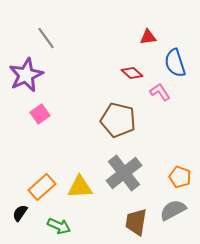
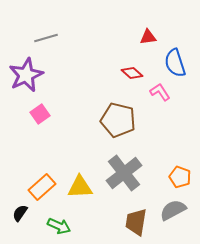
gray line: rotated 70 degrees counterclockwise
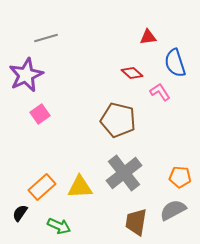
orange pentagon: rotated 15 degrees counterclockwise
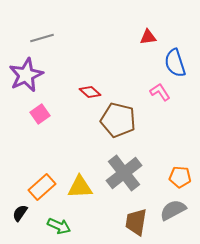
gray line: moved 4 px left
red diamond: moved 42 px left, 19 px down
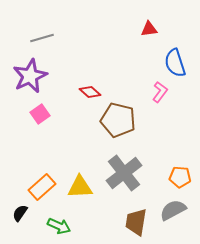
red triangle: moved 1 px right, 8 px up
purple star: moved 4 px right, 1 px down
pink L-shape: rotated 70 degrees clockwise
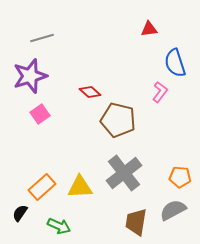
purple star: rotated 8 degrees clockwise
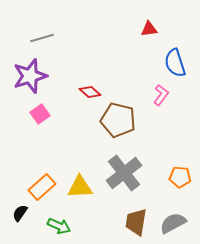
pink L-shape: moved 1 px right, 3 px down
gray semicircle: moved 13 px down
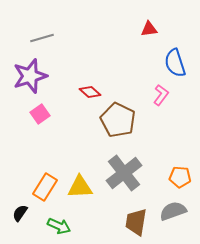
brown pentagon: rotated 12 degrees clockwise
orange rectangle: moved 3 px right; rotated 16 degrees counterclockwise
gray semicircle: moved 12 px up; rotated 8 degrees clockwise
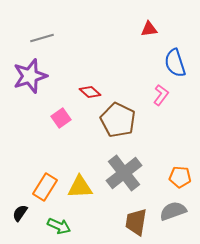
pink square: moved 21 px right, 4 px down
